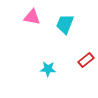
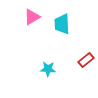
pink triangle: rotated 42 degrees counterclockwise
cyan trapezoid: moved 3 px left; rotated 25 degrees counterclockwise
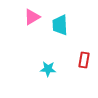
cyan trapezoid: moved 2 px left, 1 px down
red rectangle: moved 2 px left; rotated 42 degrees counterclockwise
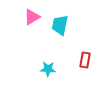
cyan trapezoid: rotated 15 degrees clockwise
red rectangle: moved 1 px right
